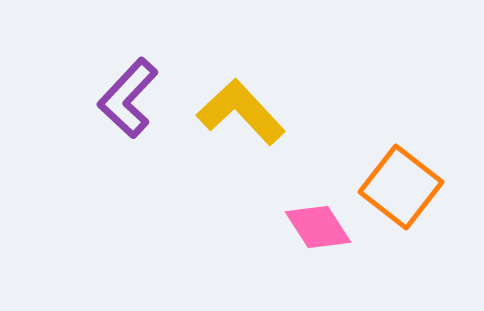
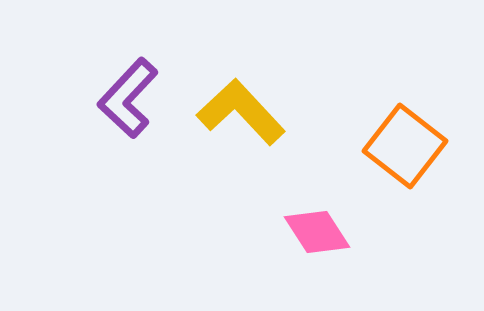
orange square: moved 4 px right, 41 px up
pink diamond: moved 1 px left, 5 px down
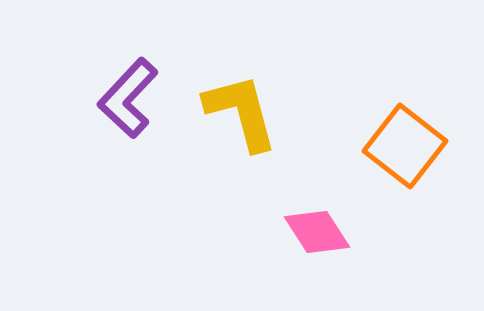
yellow L-shape: rotated 28 degrees clockwise
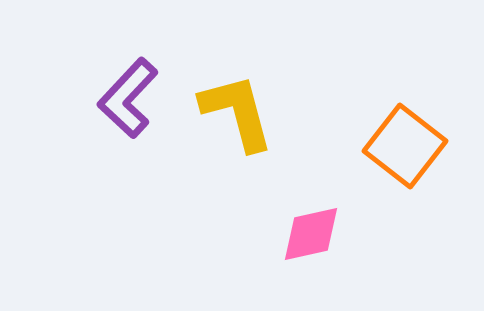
yellow L-shape: moved 4 px left
pink diamond: moved 6 px left, 2 px down; rotated 70 degrees counterclockwise
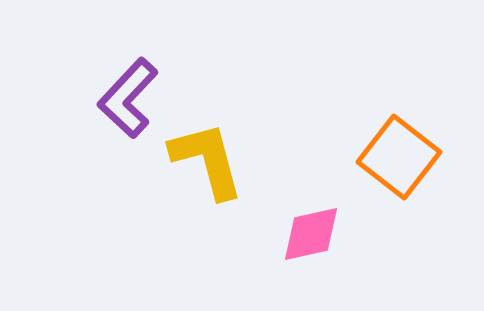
yellow L-shape: moved 30 px left, 48 px down
orange square: moved 6 px left, 11 px down
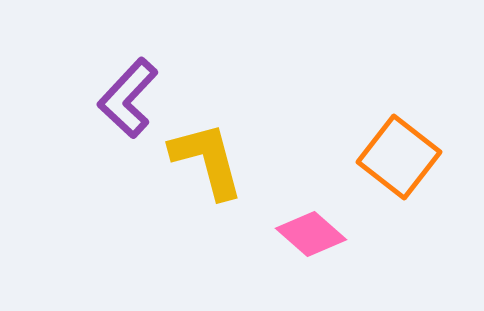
pink diamond: rotated 54 degrees clockwise
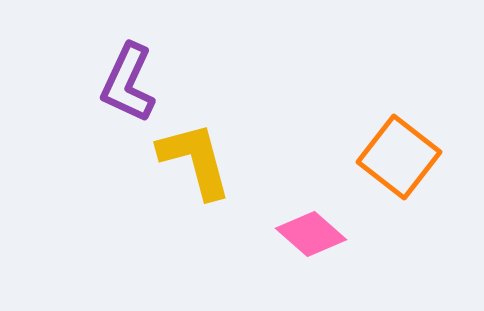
purple L-shape: moved 15 px up; rotated 18 degrees counterclockwise
yellow L-shape: moved 12 px left
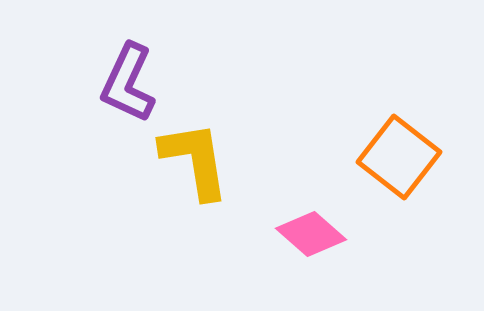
yellow L-shape: rotated 6 degrees clockwise
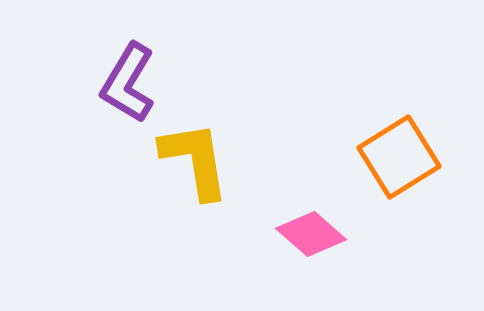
purple L-shape: rotated 6 degrees clockwise
orange square: rotated 20 degrees clockwise
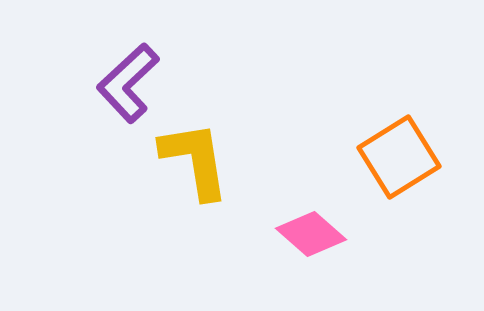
purple L-shape: rotated 16 degrees clockwise
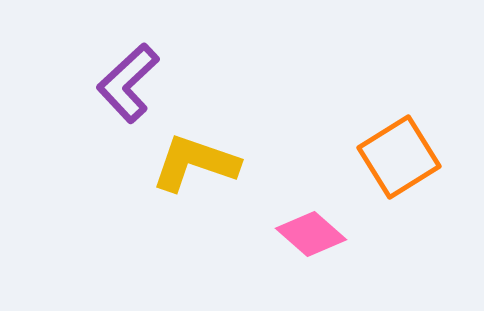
yellow L-shape: moved 3 px down; rotated 62 degrees counterclockwise
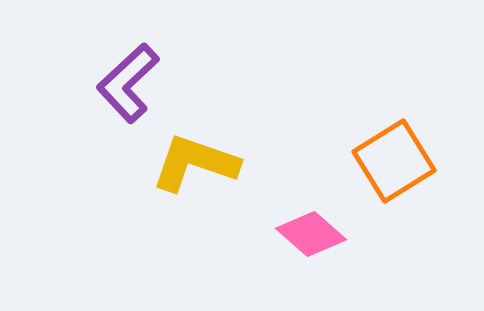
orange square: moved 5 px left, 4 px down
